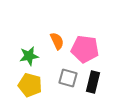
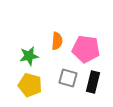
orange semicircle: rotated 30 degrees clockwise
pink pentagon: moved 1 px right
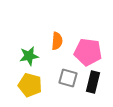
pink pentagon: moved 2 px right, 3 px down
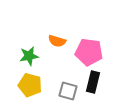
orange semicircle: rotated 102 degrees clockwise
pink pentagon: moved 1 px right
gray square: moved 13 px down
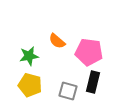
orange semicircle: rotated 24 degrees clockwise
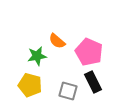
pink pentagon: rotated 16 degrees clockwise
green star: moved 8 px right
black rectangle: rotated 40 degrees counterclockwise
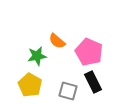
yellow pentagon: rotated 15 degrees clockwise
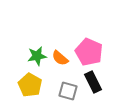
orange semicircle: moved 3 px right, 17 px down
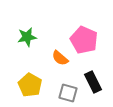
pink pentagon: moved 5 px left, 12 px up
green star: moved 10 px left, 19 px up
gray square: moved 2 px down
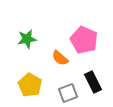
green star: moved 2 px down
gray square: rotated 36 degrees counterclockwise
